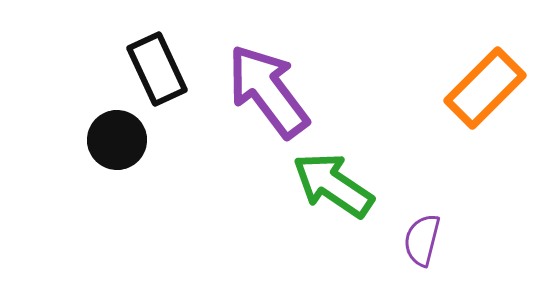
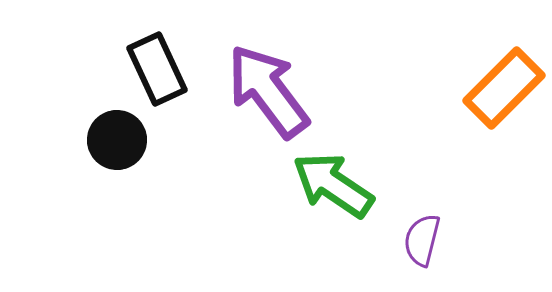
orange rectangle: moved 19 px right
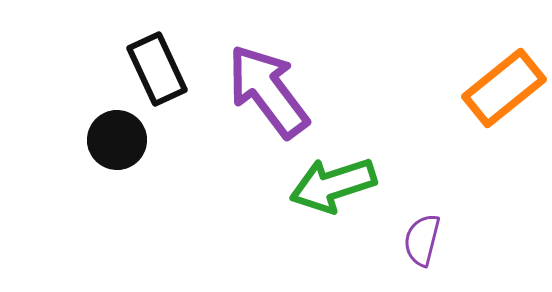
orange rectangle: rotated 6 degrees clockwise
green arrow: rotated 52 degrees counterclockwise
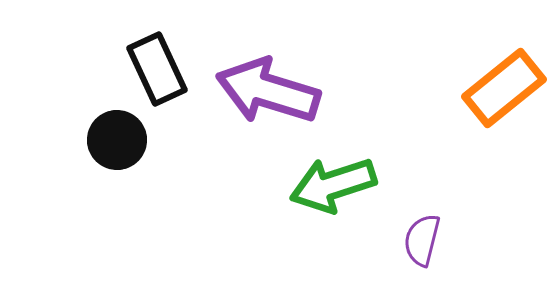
purple arrow: rotated 36 degrees counterclockwise
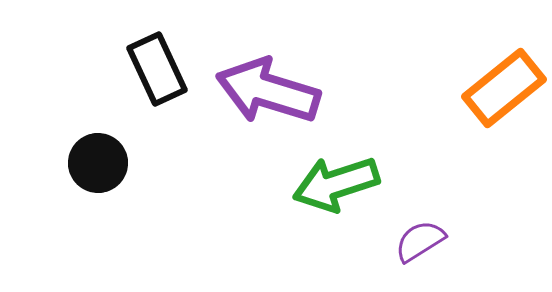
black circle: moved 19 px left, 23 px down
green arrow: moved 3 px right, 1 px up
purple semicircle: moved 2 px left, 1 px down; rotated 44 degrees clockwise
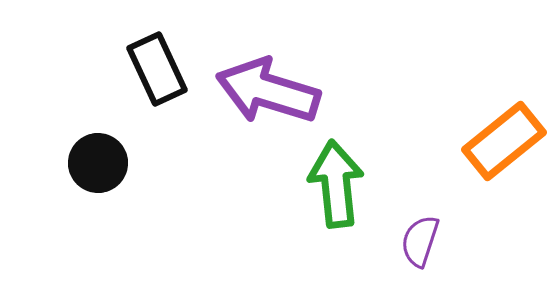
orange rectangle: moved 53 px down
green arrow: rotated 102 degrees clockwise
purple semicircle: rotated 40 degrees counterclockwise
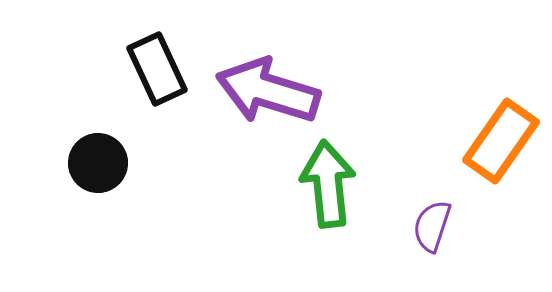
orange rectangle: moved 3 px left; rotated 16 degrees counterclockwise
green arrow: moved 8 px left
purple semicircle: moved 12 px right, 15 px up
